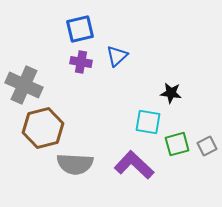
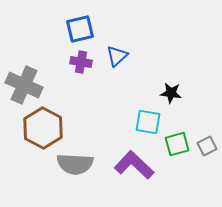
brown hexagon: rotated 18 degrees counterclockwise
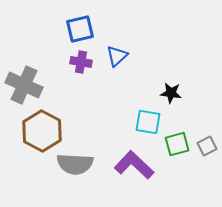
brown hexagon: moved 1 px left, 3 px down
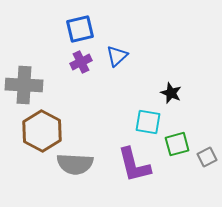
purple cross: rotated 35 degrees counterclockwise
gray cross: rotated 21 degrees counterclockwise
black star: rotated 15 degrees clockwise
gray square: moved 11 px down
purple L-shape: rotated 147 degrees counterclockwise
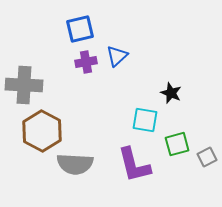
purple cross: moved 5 px right; rotated 15 degrees clockwise
cyan square: moved 3 px left, 2 px up
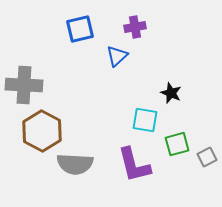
purple cross: moved 49 px right, 35 px up
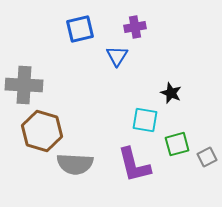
blue triangle: rotated 15 degrees counterclockwise
brown hexagon: rotated 12 degrees counterclockwise
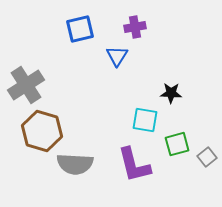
gray cross: moved 2 px right; rotated 36 degrees counterclockwise
black star: rotated 20 degrees counterclockwise
gray square: rotated 12 degrees counterclockwise
